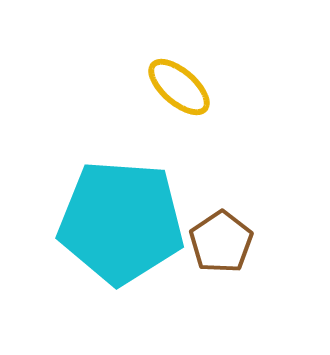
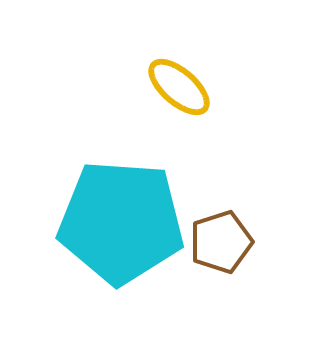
brown pentagon: rotated 16 degrees clockwise
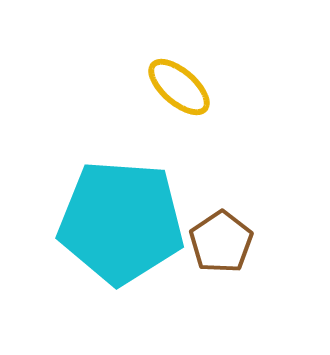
brown pentagon: rotated 16 degrees counterclockwise
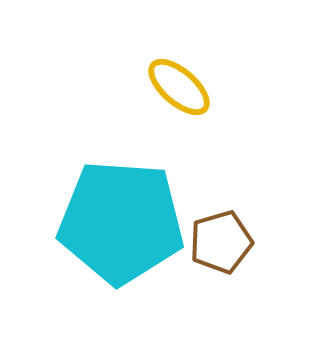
brown pentagon: rotated 18 degrees clockwise
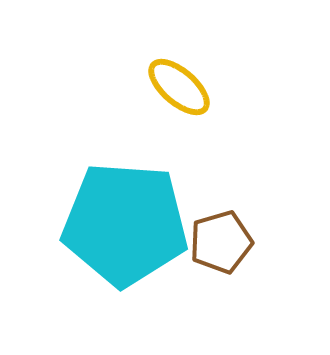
cyan pentagon: moved 4 px right, 2 px down
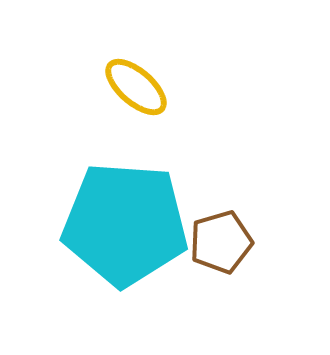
yellow ellipse: moved 43 px left
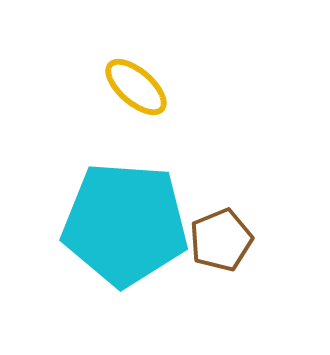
brown pentagon: moved 2 px up; rotated 6 degrees counterclockwise
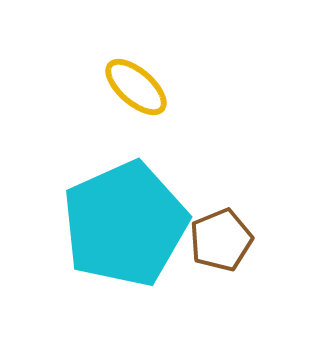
cyan pentagon: rotated 28 degrees counterclockwise
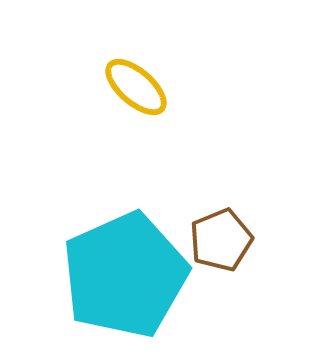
cyan pentagon: moved 51 px down
